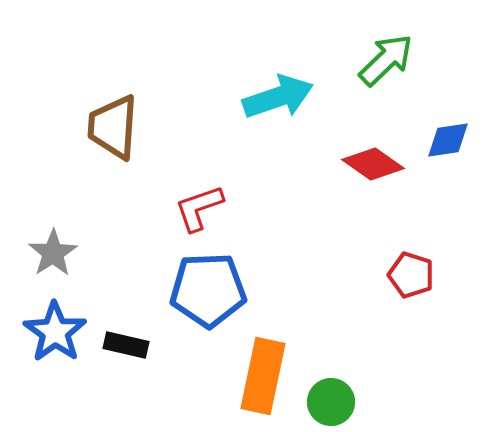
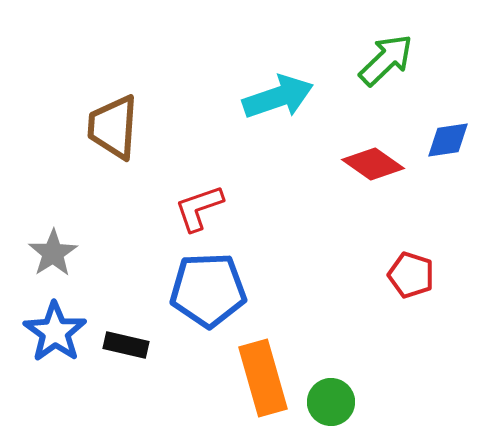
orange rectangle: moved 2 px down; rotated 28 degrees counterclockwise
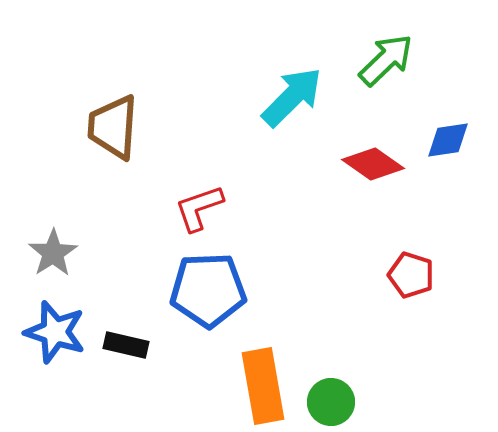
cyan arrow: moved 14 px right; rotated 26 degrees counterclockwise
blue star: rotated 18 degrees counterclockwise
orange rectangle: moved 8 px down; rotated 6 degrees clockwise
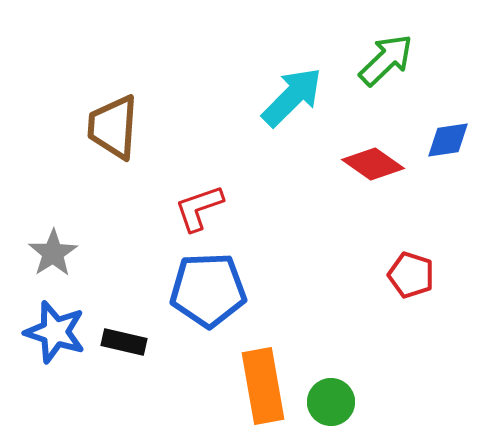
black rectangle: moved 2 px left, 3 px up
